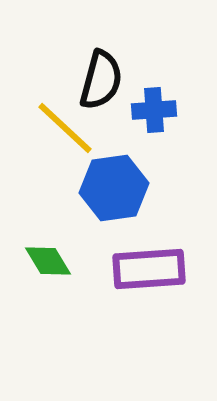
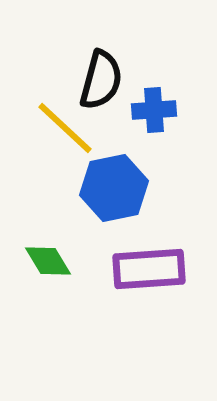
blue hexagon: rotated 4 degrees counterclockwise
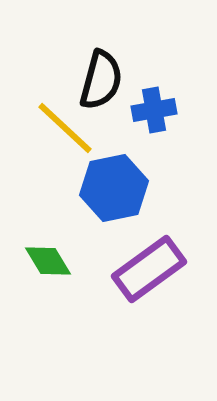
blue cross: rotated 6 degrees counterclockwise
purple rectangle: rotated 32 degrees counterclockwise
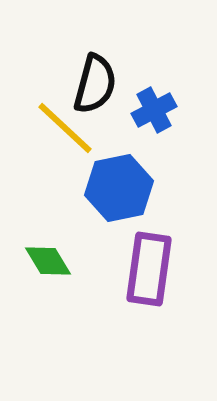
black semicircle: moved 6 px left, 4 px down
blue cross: rotated 18 degrees counterclockwise
blue hexagon: moved 5 px right
purple rectangle: rotated 46 degrees counterclockwise
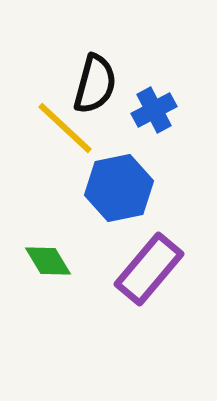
purple rectangle: rotated 32 degrees clockwise
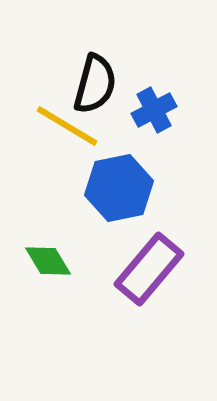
yellow line: moved 2 px right, 2 px up; rotated 12 degrees counterclockwise
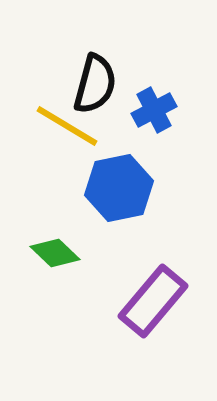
green diamond: moved 7 px right, 8 px up; rotated 15 degrees counterclockwise
purple rectangle: moved 4 px right, 32 px down
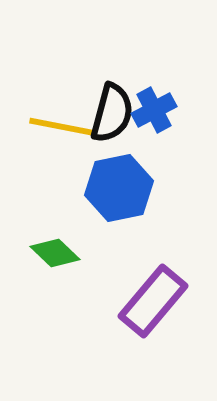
black semicircle: moved 17 px right, 29 px down
yellow line: moved 4 px left, 1 px down; rotated 20 degrees counterclockwise
